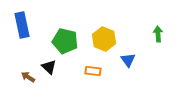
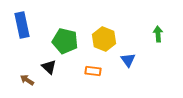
brown arrow: moved 1 px left, 3 px down
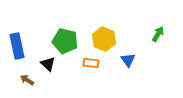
blue rectangle: moved 5 px left, 21 px down
green arrow: rotated 35 degrees clockwise
black triangle: moved 1 px left, 3 px up
orange rectangle: moved 2 px left, 8 px up
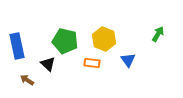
orange rectangle: moved 1 px right
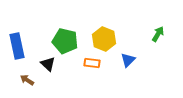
blue triangle: rotated 21 degrees clockwise
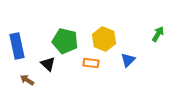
orange rectangle: moved 1 px left
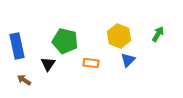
yellow hexagon: moved 15 px right, 3 px up
black triangle: rotated 21 degrees clockwise
brown arrow: moved 3 px left
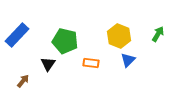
blue rectangle: moved 11 px up; rotated 55 degrees clockwise
brown arrow: moved 1 px left, 1 px down; rotated 96 degrees clockwise
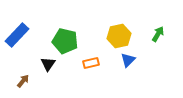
yellow hexagon: rotated 25 degrees clockwise
orange rectangle: rotated 21 degrees counterclockwise
